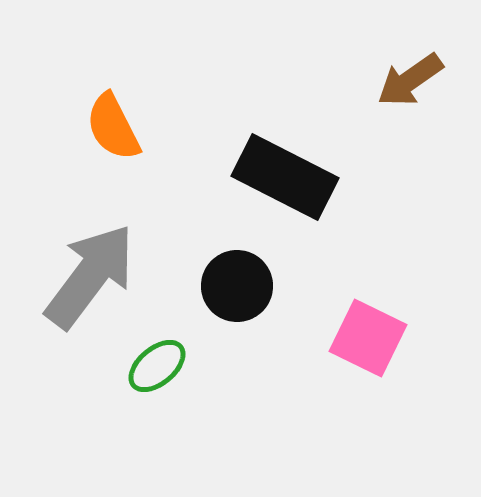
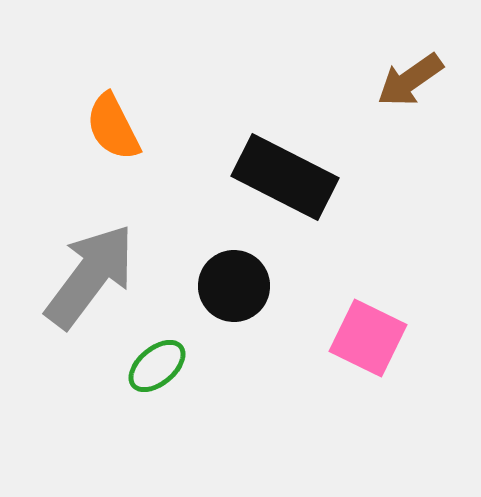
black circle: moved 3 px left
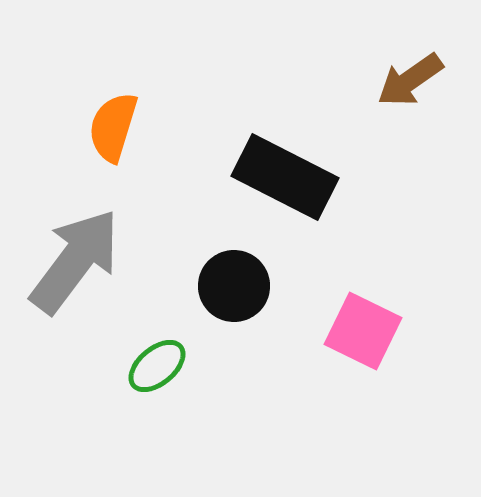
orange semicircle: rotated 44 degrees clockwise
gray arrow: moved 15 px left, 15 px up
pink square: moved 5 px left, 7 px up
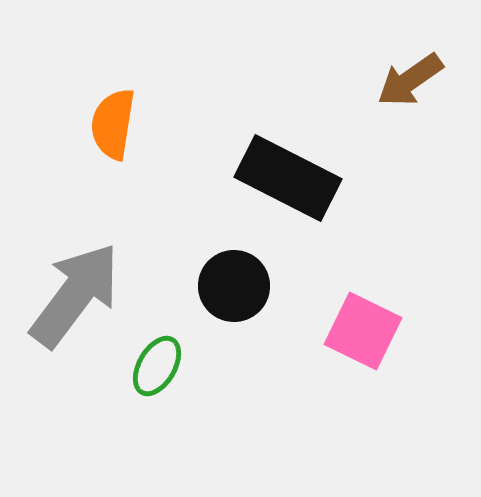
orange semicircle: moved 3 px up; rotated 8 degrees counterclockwise
black rectangle: moved 3 px right, 1 px down
gray arrow: moved 34 px down
green ellipse: rotated 20 degrees counterclockwise
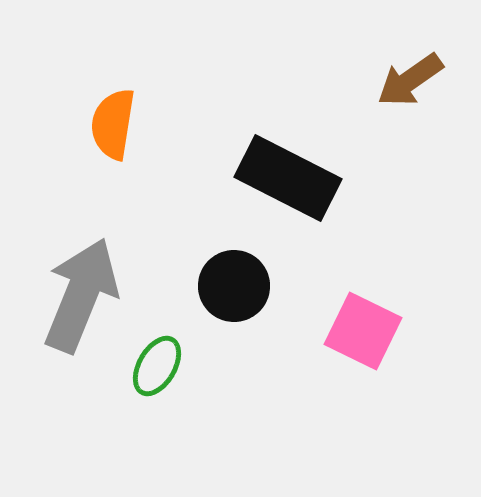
gray arrow: moved 6 px right; rotated 15 degrees counterclockwise
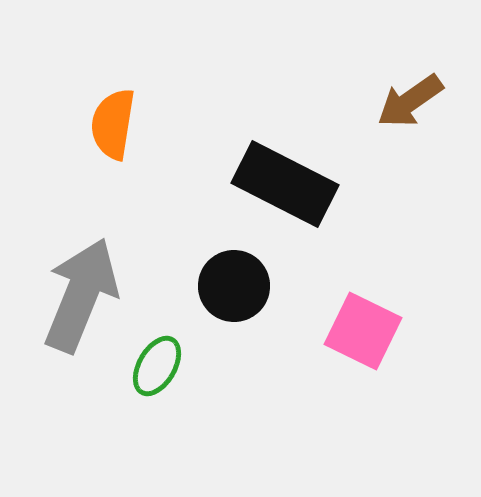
brown arrow: moved 21 px down
black rectangle: moved 3 px left, 6 px down
